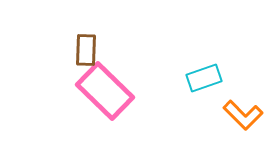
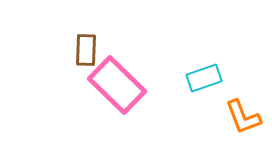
pink rectangle: moved 12 px right, 6 px up
orange L-shape: moved 2 px down; rotated 24 degrees clockwise
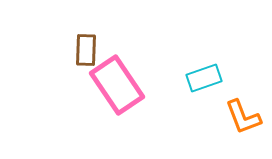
pink rectangle: rotated 12 degrees clockwise
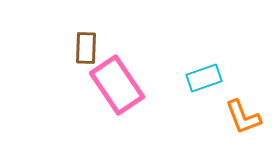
brown rectangle: moved 2 px up
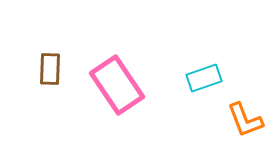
brown rectangle: moved 36 px left, 21 px down
orange L-shape: moved 2 px right, 3 px down
